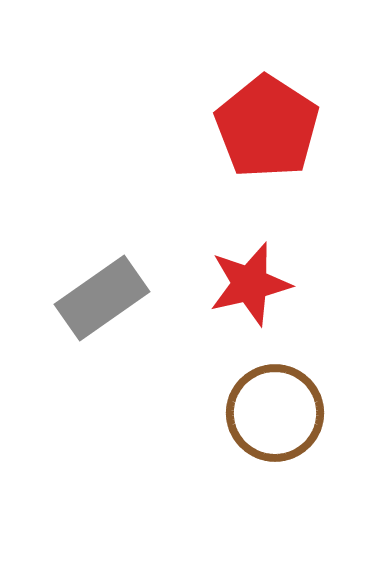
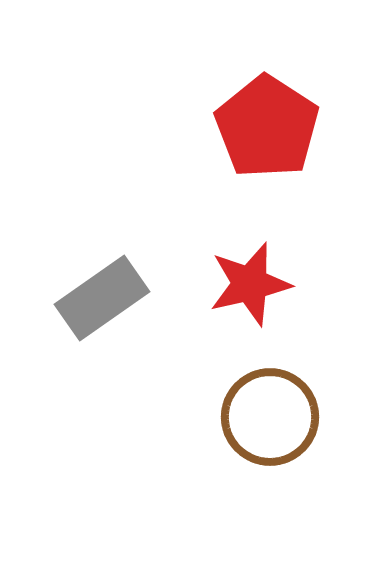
brown circle: moved 5 px left, 4 px down
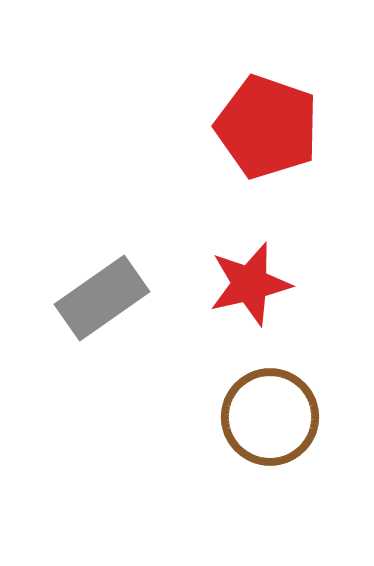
red pentagon: rotated 14 degrees counterclockwise
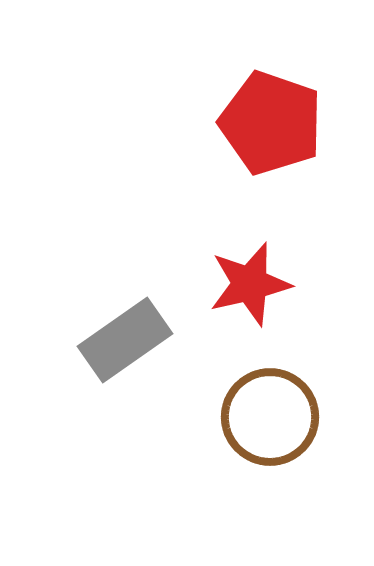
red pentagon: moved 4 px right, 4 px up
gray rectangle: moved 23 px right, 42 px down
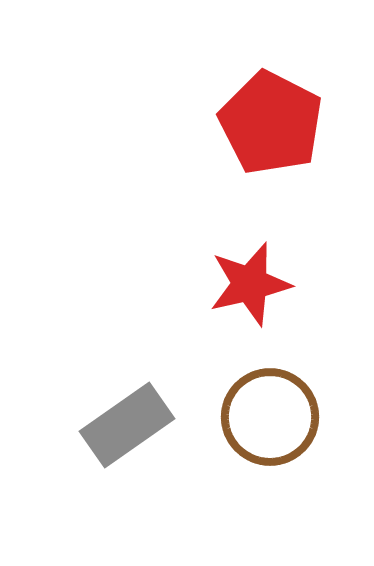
red pentagon: rotated 8 degrees clockwise
gray rectangle: moved 2 px right, 85 px down
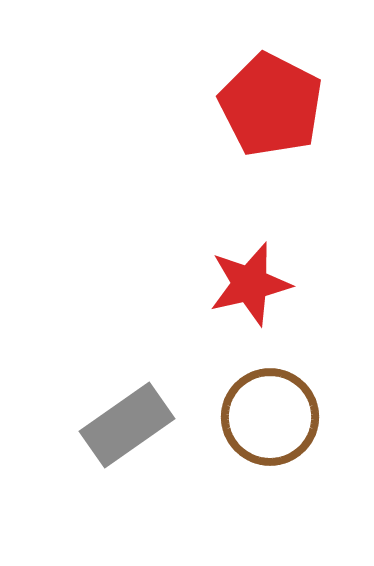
red pentagon: moved 18 px up
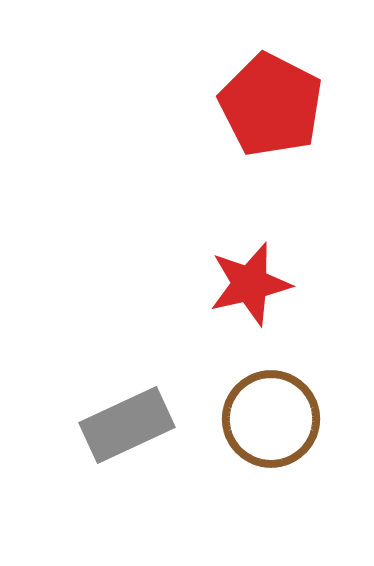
brown circle: moved 1 px right, 2 px down
gray rectangle: rotated 10 degrees clockwise
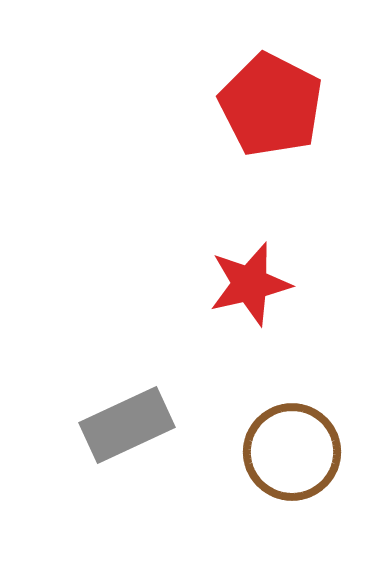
brown circle: moved 21 px right, 33 px down
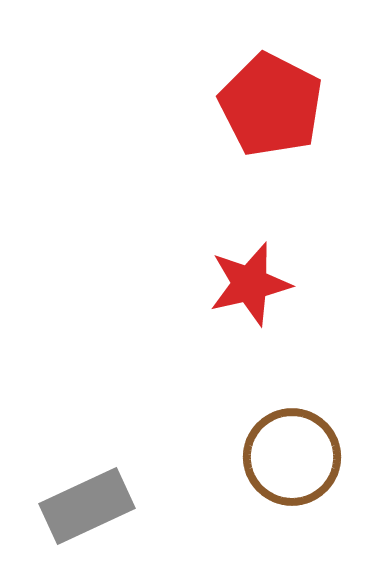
gray rectangle: moved 40 px left, 81 px down
brown circle: moved 5 px down
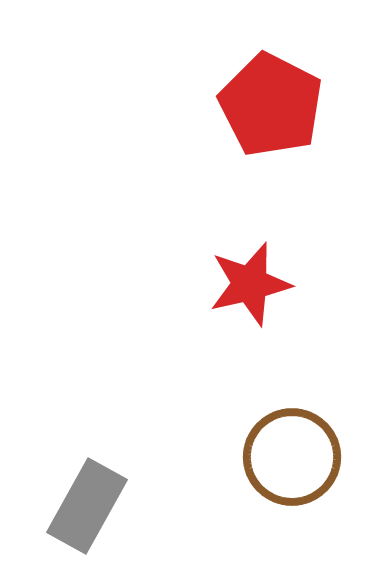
gray rectangle: rotated 36 degrees counterclockwise
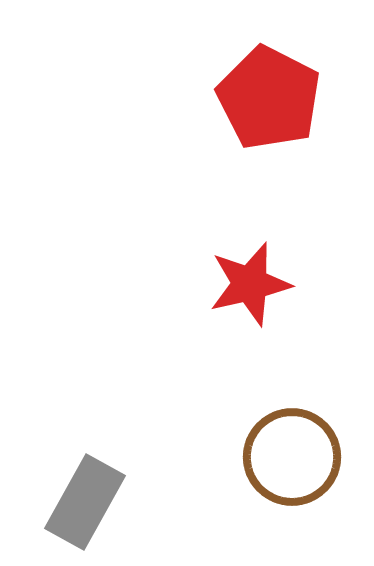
red pentagon: moved 2 px left, 7 px up
gray rectangle: moved 2 px left, 4 px up
